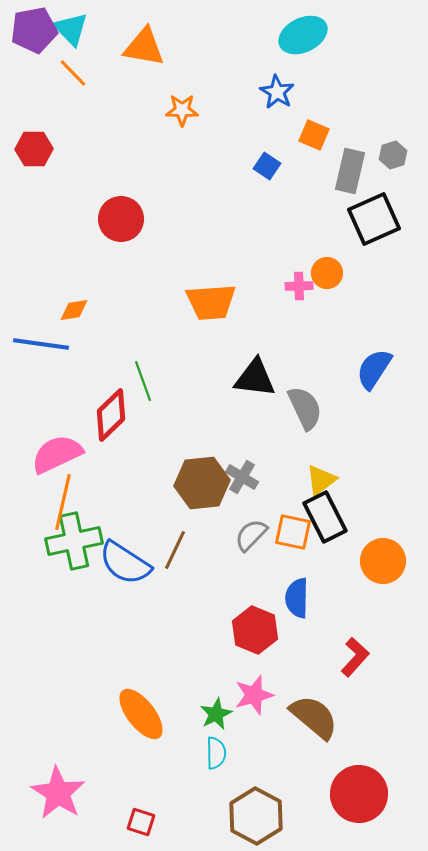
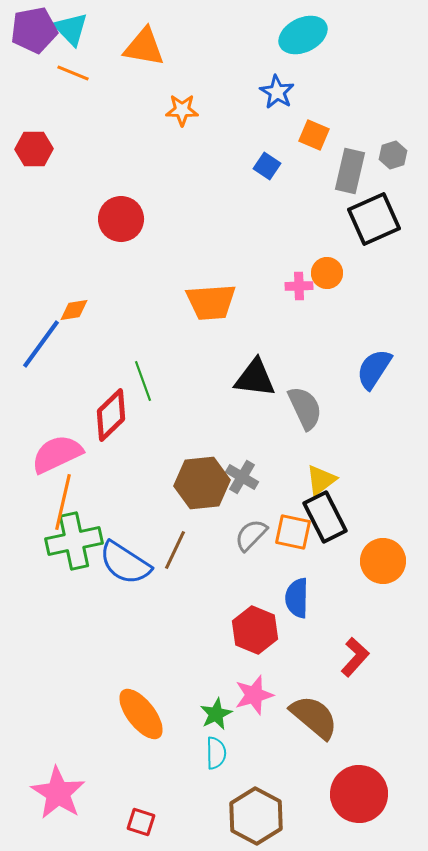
orange line at (73, 73): rotated 24 degrees counterclockwise
blue line at (41, 344): rotated 62 degrees counterclockwise
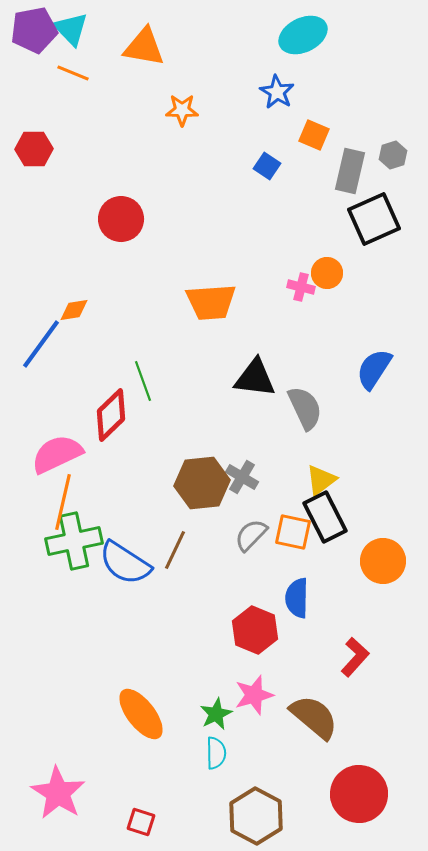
pink cross at (299, 286): moved 2 px right, 1 px down; rotated 16 degrees clockwise
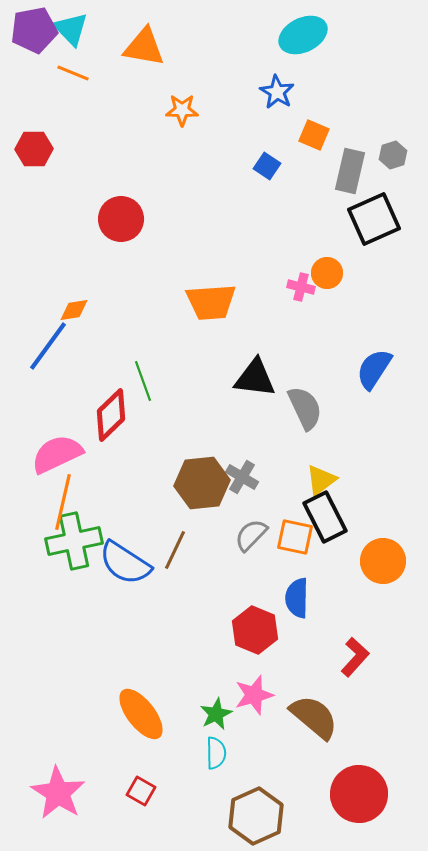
blue line at (41, 344): moved 7 px right, 2 px down
orange square at (293, 532): moved 2 px right, 5 px down
brown hexagon at (256, 816): rotated 8 degrees clockwise
red square at (141, 822): moved 31 px up; rotated 12 degrees clockwise
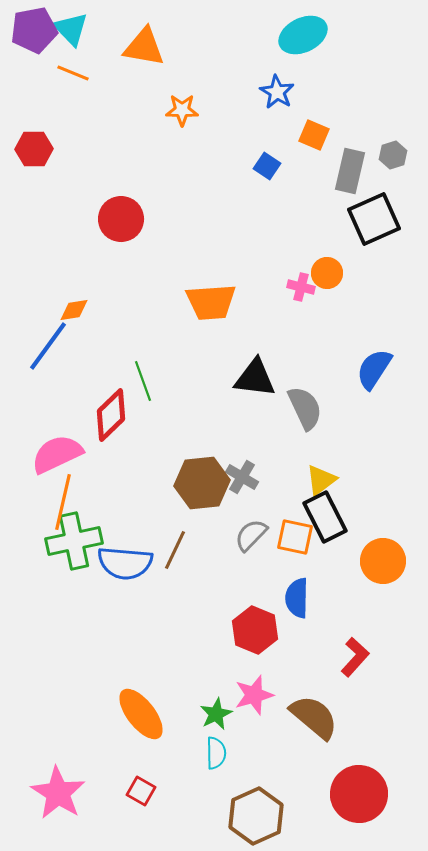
blue semicircle at (125, 563): rotated 28 degrees counterclockwise
